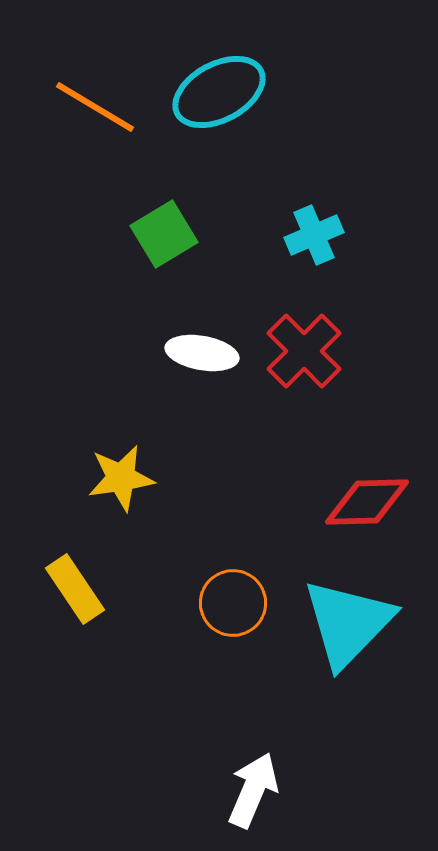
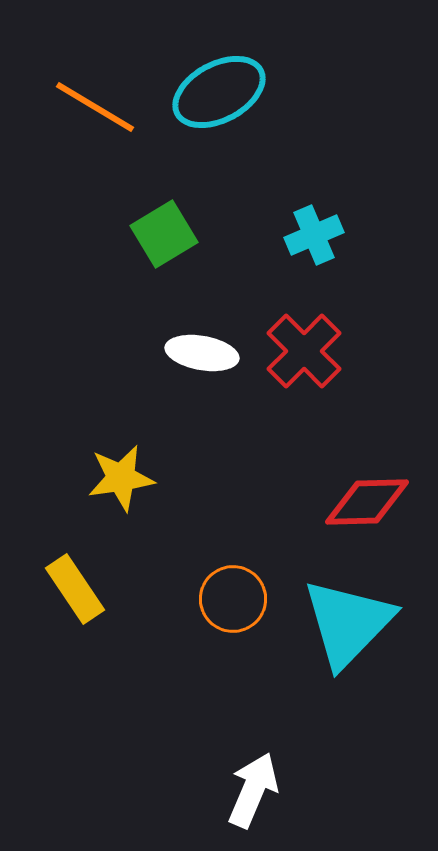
orange circle: moved 4 px up
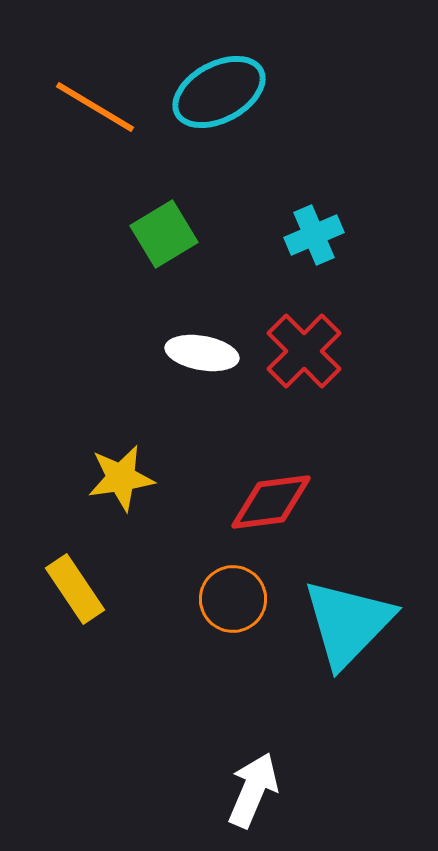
red diamond: moved 96 px left; rotated 6 degrees counterclockwise
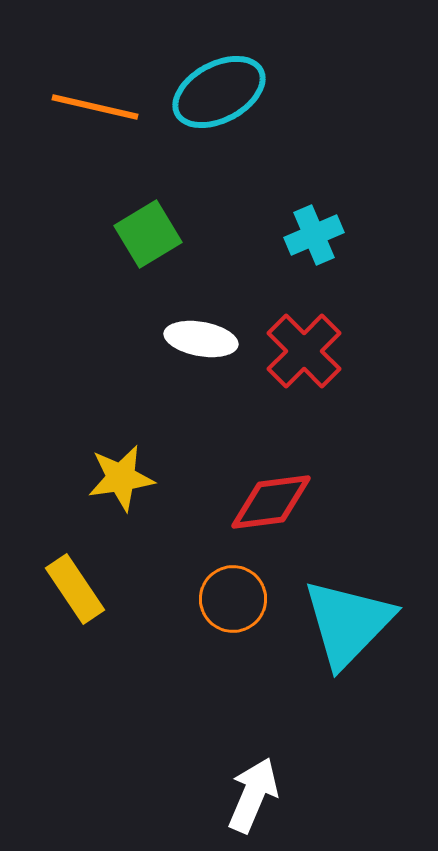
orange line: rotated 18 degrees counterclockwise
green square: moved 16 px left
white ellipse: moved 1 px left, 14 px up
white arrow: moved 5 px down
